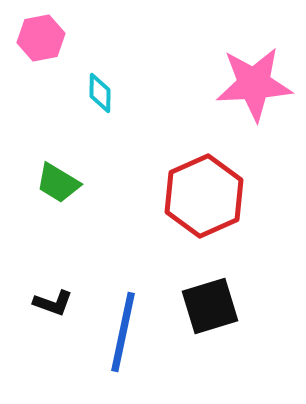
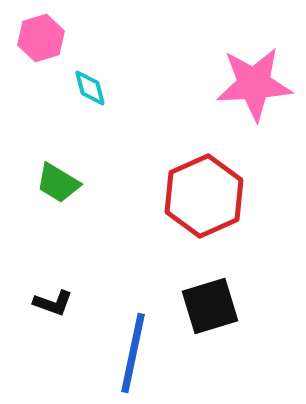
pink hexagon: rotated 6 degrees counterclockwise
cyan diamond: moved 10 px left, 5 px up; rotated 15 degrees counterclockwise
blue line: moved 10 px right, 21 px down
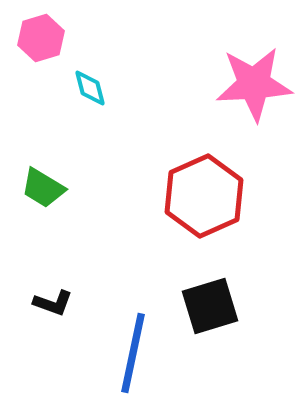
green trapezoid: moved 15 px left, 5 px down
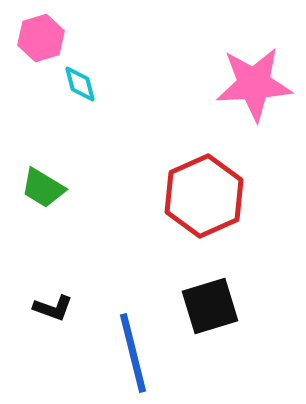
cyan diamond: moved 10 px left, 4 px up
black L-shape: moved 5 px down
blue line: rotated 26 degrees counterclockwise
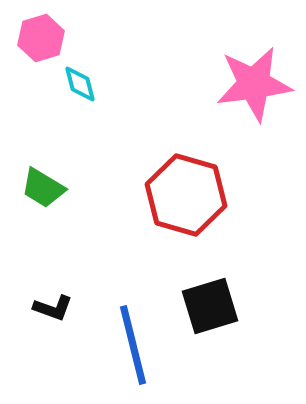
pink star: rotated 4 degrees counterclockwise
red hexagon: moved 18 px left, 1 px up; rotated 20 degrees counterclockwise
blue line: moved 8 px up
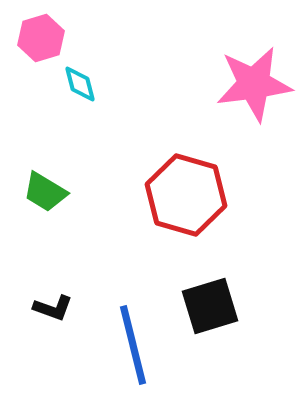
green trapezoid: moved 2 px right, 4 px down
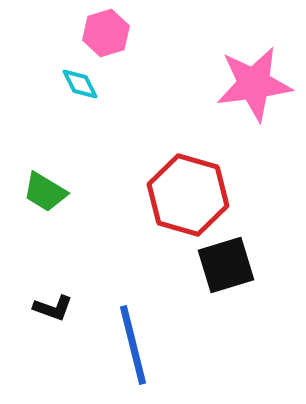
pink hexagon: moved 65 px right, 5 px up
cyan diamond: rotated 12 degrees counterclockwise
red hexagon: moved 2 px right
black square: moved 16 px right, 41 px up
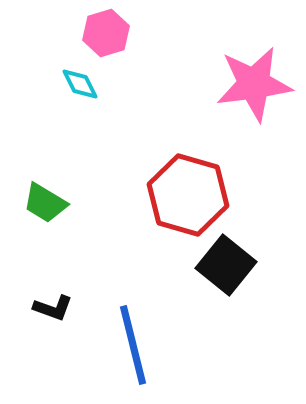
green trapezoid: moved 11 px down
black square: rotated 34 degrees counterclockwise
